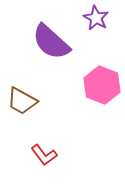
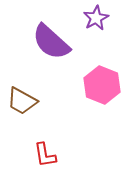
purple star: rotated 15 degrees clockwise
red L-shape: moved 1 px right; rotated 28 degrees clockwise
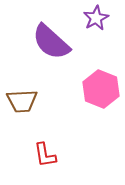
pink hexagon: moved 1 px left, 4 px down
brown trapezoid: rotated 32 degrees counterclockwise
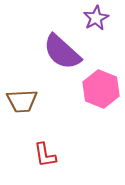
purple semicircle: moved 11 px right, 10 px down
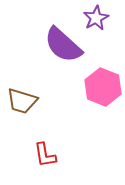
purple semicircle: moved 1 px right, 7 px up
pink hexagon: moved 2 px right, 2 px up
brown trapezoid: rotated 20 degrees clockwise
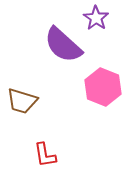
purple star: rotated 10 degrees counterclockwise
